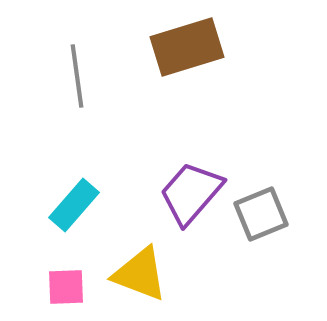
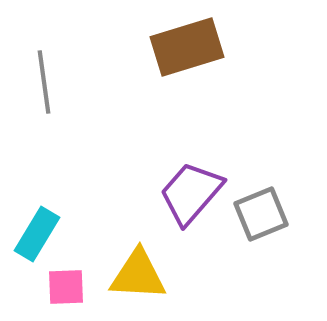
gray line: moved 33 px left, 6 px down
cyan rectangle: moved 37 px left, 29 px down; rotated 10 degrees counterclockwise
yellow triangle: moved 2 px left, 1 px down; rotated 18 degrees counterclockwise
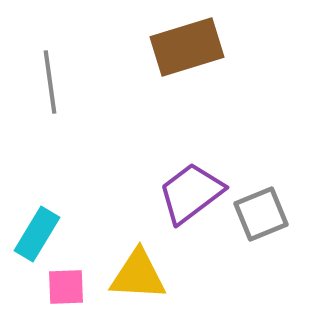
gray line: moved 6 px right
purple trapezoid: rotated 12 degrees clockwise
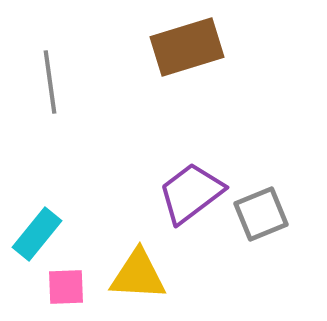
cyan rectangle: rotated 8 degrees clockwise
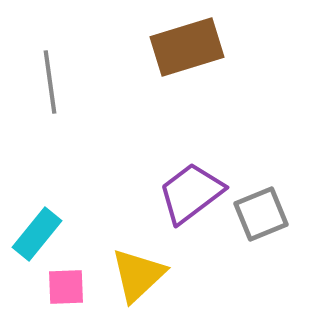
yellow triangle: rotated 46 degrees counterclockwise
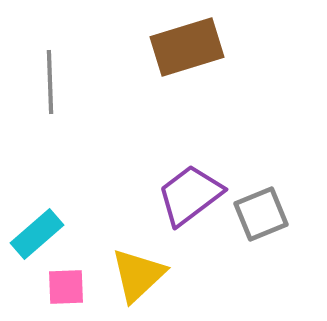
gray line: rotated 6 degrees clockwise
purple trapezoid: moved 1 px left, 2 px down
cyan rectangle: rotated 10 degrees clockwise
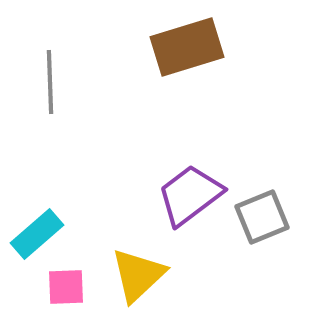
gray square: moved 1 px right, 3 px down
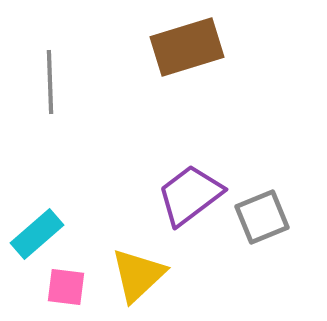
pink square: rotated 9 degrees clockwise
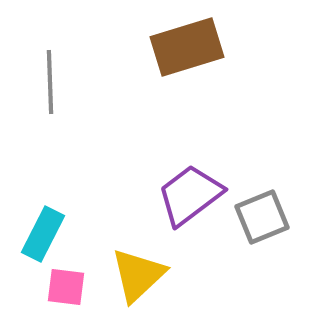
cyan rectangle: moved 6 px right; rotated 22 degrees counterclockwise
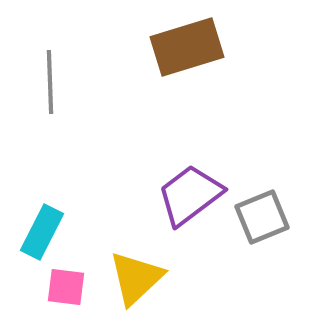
cyan rectangle: moved 1 px left, 2 px up
yellow triangle: moved 2 px left, 3 px down
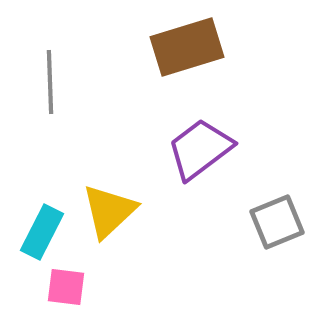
purple trapezoid: moved 10 px right, 46 px up
gray square: moved 15 px right, 5 px down
yellow triangle: moved 27 px left, 67 px up
